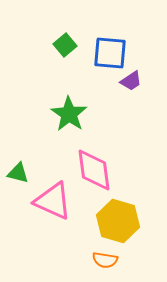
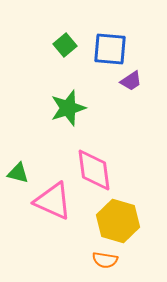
blue square: moved 4 px up
green star: moved 1 px left, 6 px up; rotated 21 degrees clockwise
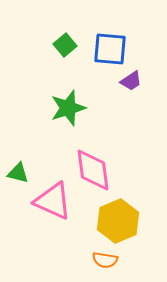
pink diamond: moved 1 px left
yellow hexagon: rotated 21 degrees clockwise
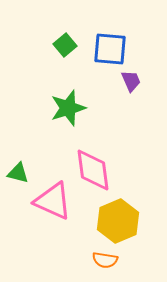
purple trapezoid: rotated 80 degrees counterclockwise
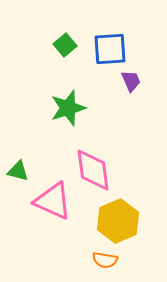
blue square: rotated 9 degrees counterclockwise
green triangle: moved 2 px up
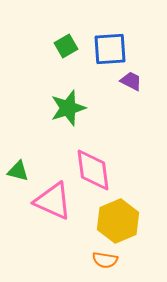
green square: moved 1 px right, 1 px down; rotated 10 degrees clockwise
purple trapezoid: rotated 40 degrees counterclockwise
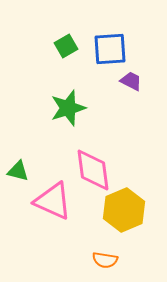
yellow hexagon: moved 6 px right, 11 px up
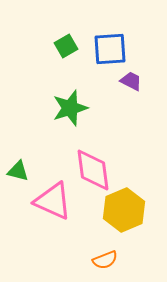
green star: moved 2 px right
orange semicircle: rotated 30 degrees counterclockwise
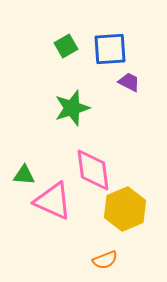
purple trapezoid: moved 2 px left, 1 px down
green star: moved 2 px right
green triangle: moved 6 px right, 4 px down; rotated 10 degrees counterclockwise
yellow hexagon: moved 1 px right, 1 px up
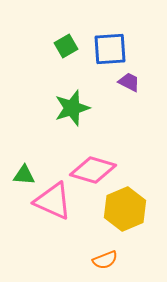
pink diamond: rotated 66 degrees counterclockwise
